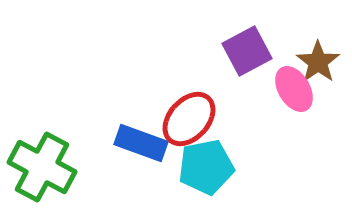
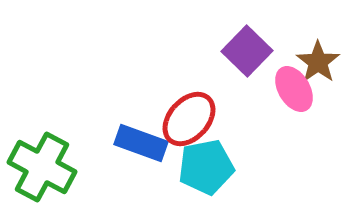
purple square: rotated 18 degrees counterclockwise
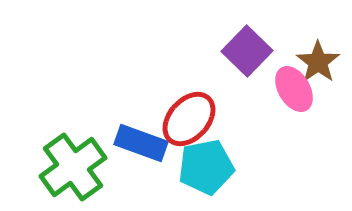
green cross: moved 31 px right; rotated 26 degrees clockwise
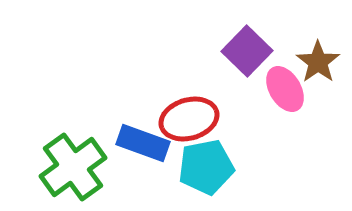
pink ellipse: moved 9 px left
red ellipse: rotated 32 degrees clockwise
blue rectangle: moved 2 px right
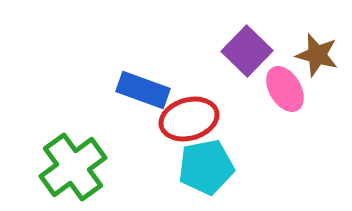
brown star: moved 1 px left, 7 px up; rotated 21 degrees counterclockwise
blue rectangle: moved 53 px up
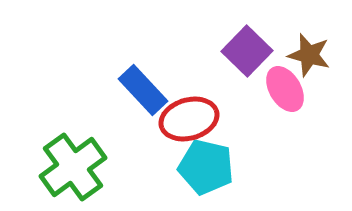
brown star: moved 8 px left
blue rectangle: rotated 27 degrees clockwise
cyan pentagon: rotated 24 degrees clockwise
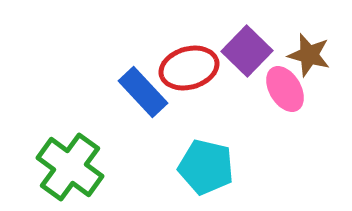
blue rectangle: moved 2 px down
red ellipse: moved 51 px up
green cross: moved 3 px left; rotated 18 degrees counterclockwise
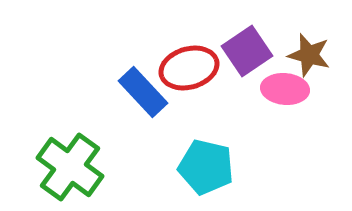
purple square: rotated 12 degrees clockwise
pink ellipse: rotated 54 degrees counterclockwise
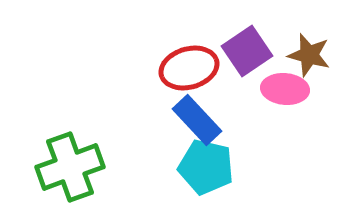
blue rectangle: moved 54 px right, 28 px down
green cross: rotated 34 degrees clockwise
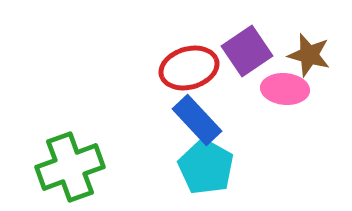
cyan pentagon: rotated 16 degrees clockwise
